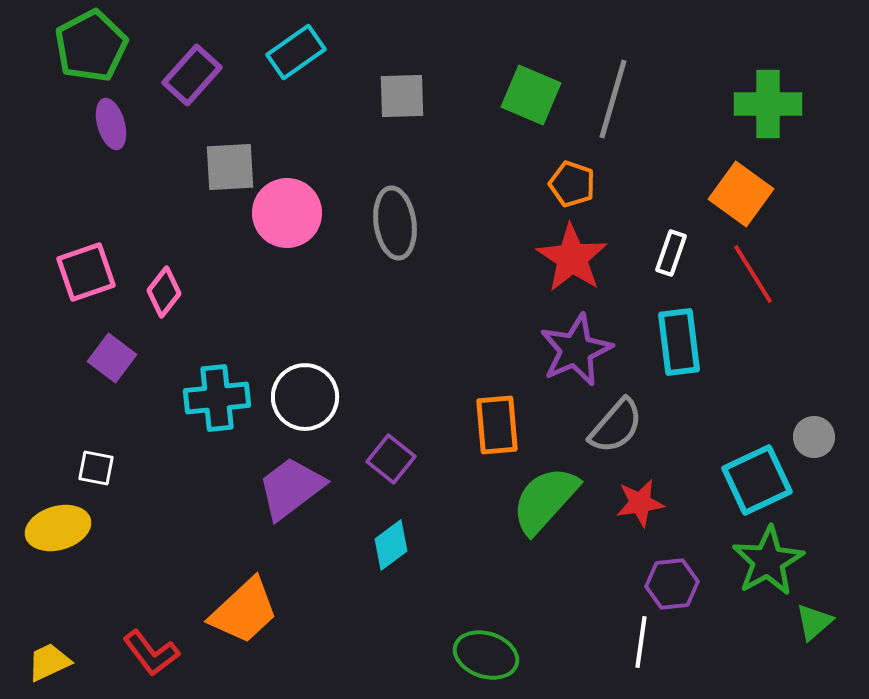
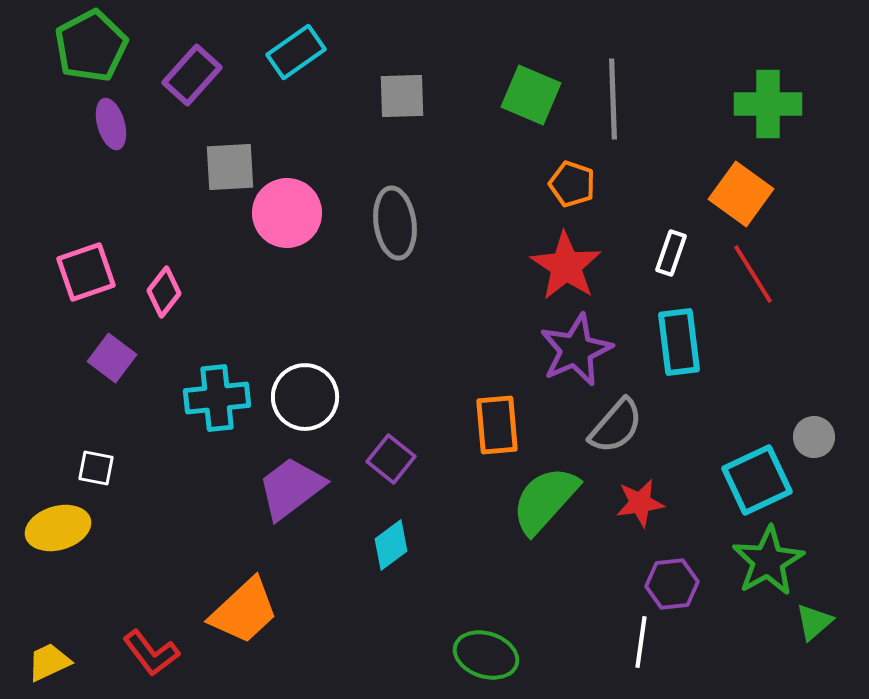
gray line at (613, 99): rotated 18 degrees counterclockwise
red star at (572, 258): moved 6 px left, 8 px down
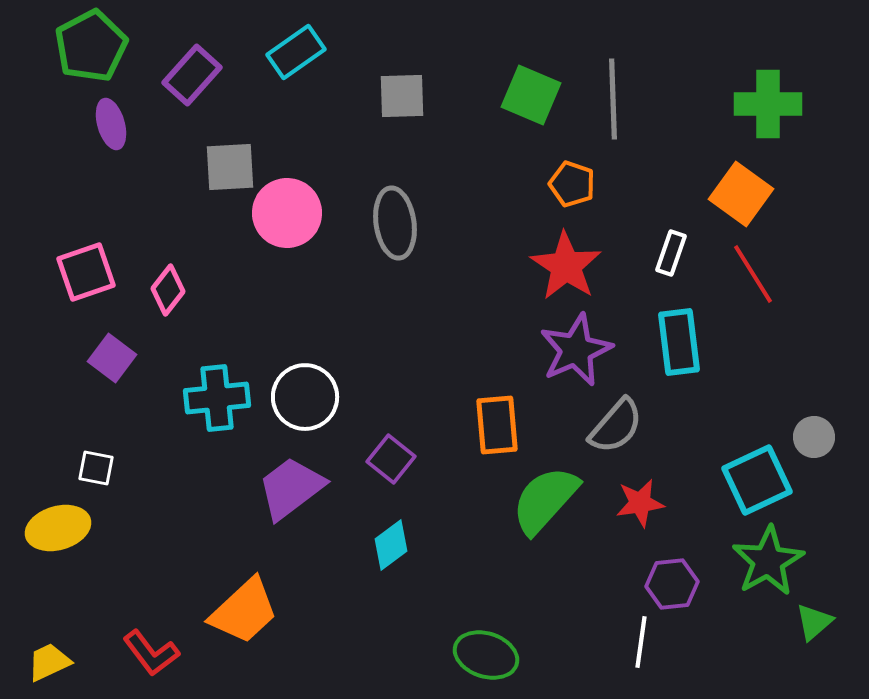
pink diamond at (164, 292): moved 4 px right, 2 px up
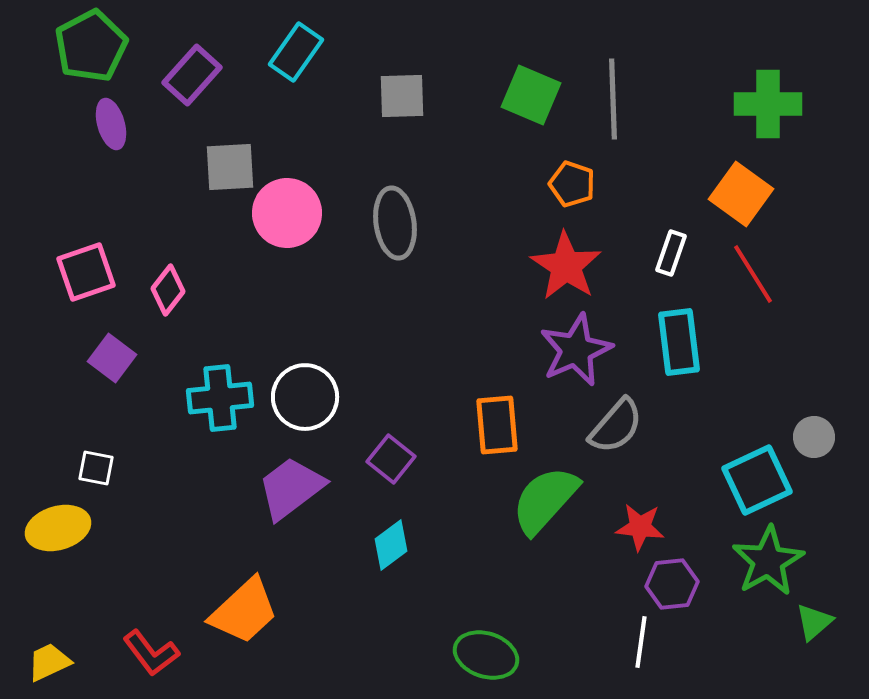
cyan rectangle at (296, 52): rotated 20 degrees counterclockwise
cyan cross at (217, 398): moved 3 px right
red star at (640, 503): moved 24 px down; rotated 15 degrees clockwise
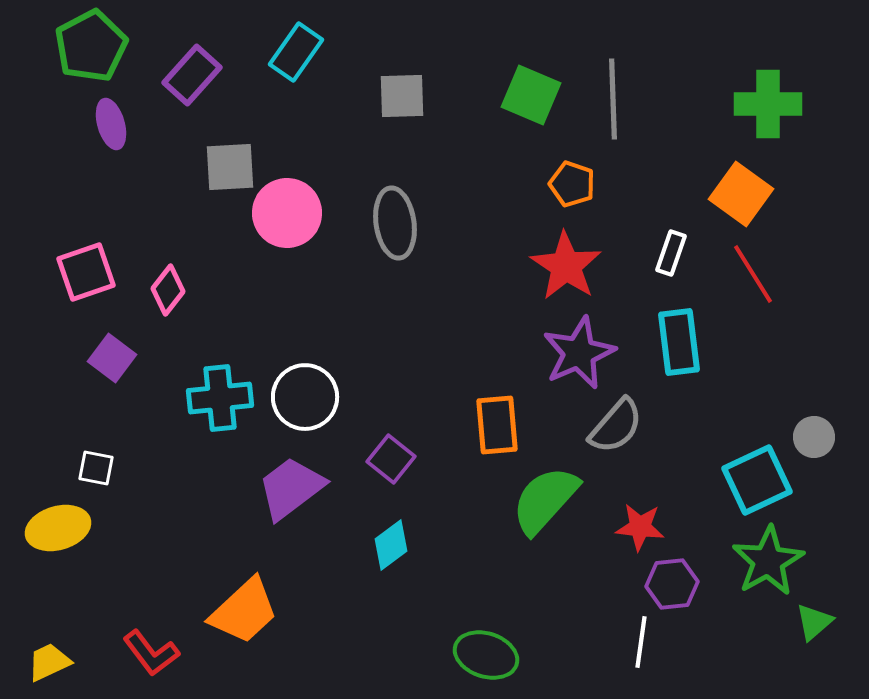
purple star at (576, 350): moved 3 px right, 3 px down
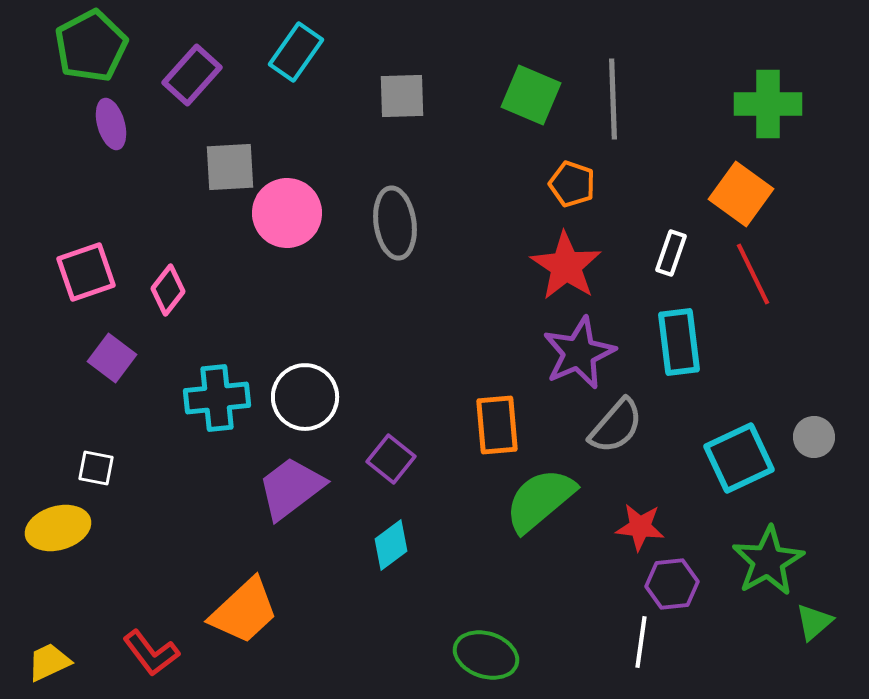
red line at (753, 274): rotated 6 degrees clockwise
cyan cross at (220, 398): moved 3 px left
cyan square at (757, 480): moved 18 px left, 22 px up
green semicircle at (545, 500): moved 5 px left; rotated 8 degrees clockwise
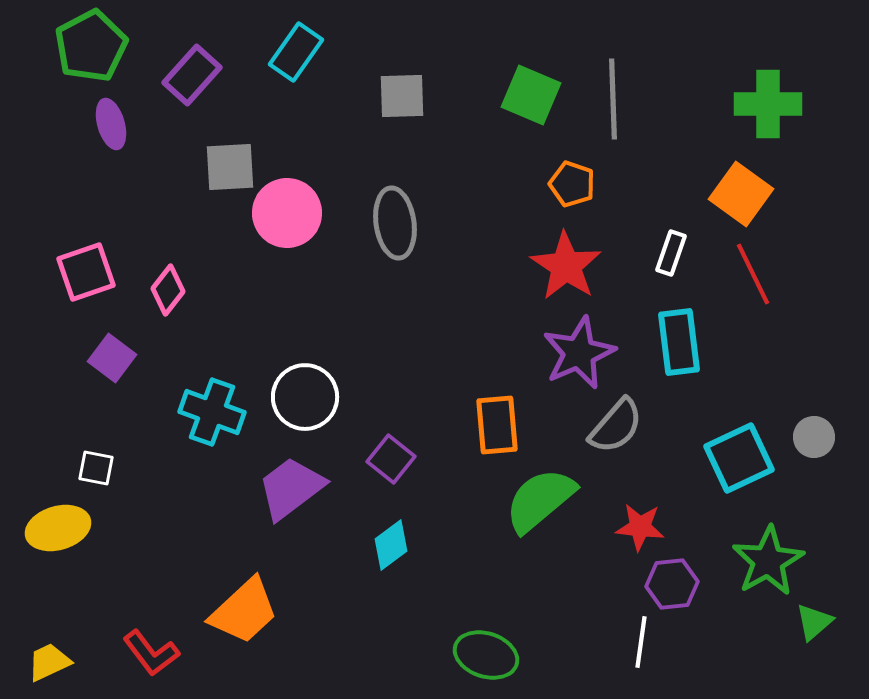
cyan cross at (217, 398): moved 5 px left, 14 px down; rotated 26 degrees clockwise
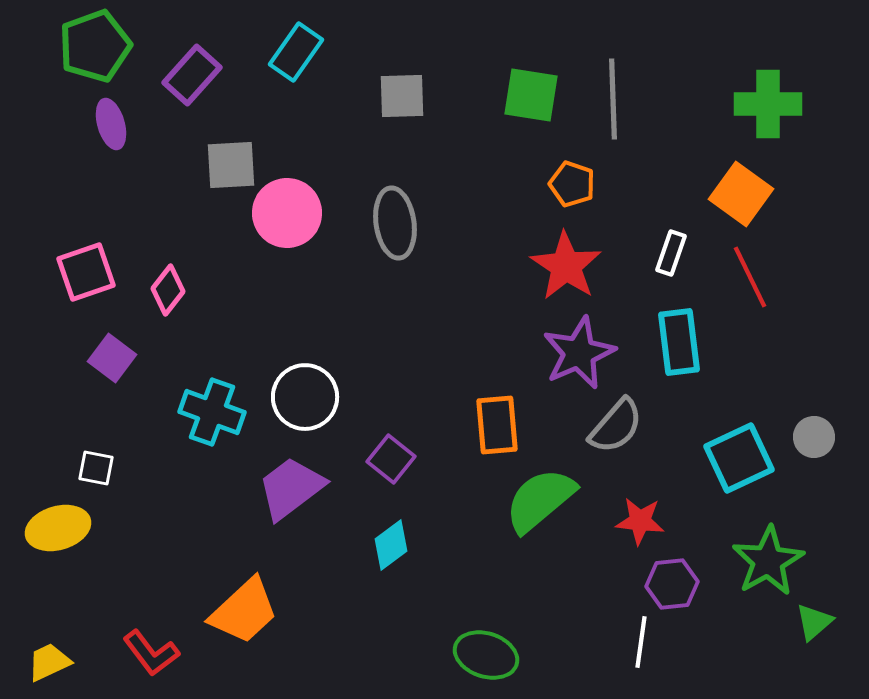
green pentagon at (91, 46): moved 4 px right; rotated 8 degrees clockwise
green square at (531, 95): rotated 14 degrees counterclockwise
gray square at (230, 167): moved 1 px right, 2 px up
red line at (753, 274): moved 3 px left, 3 px down
red star at (640, 527): moved 6 px up
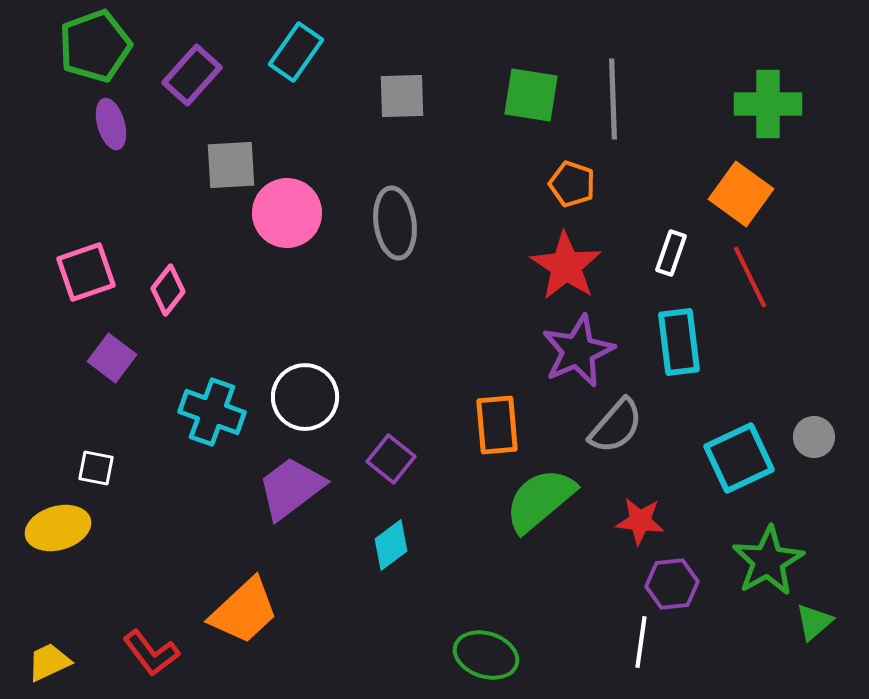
purple star at (579, 353): moved 1 px left, 2 px up
